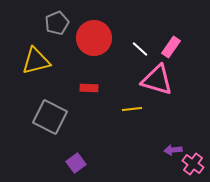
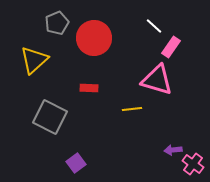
white line: moved 14 px right, 23 px up
yellow triangle: moved 2 px left, 1 px up; rotated 28 degrees counterclockwise
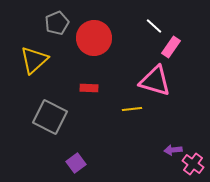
pink triangle: moved 2 px left, 1 px down
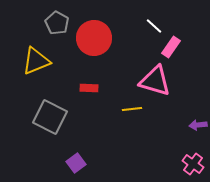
gray pentagon: rotated 20 degrees counterclockwise
yellow triangle: moved 2 px right, 1 px down; rotated 20 degrees clockwise
purple arrow: moved 25 px right, 25 px up
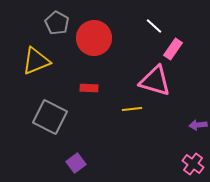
pink rectangle: moved 2 px right, 2 px down
